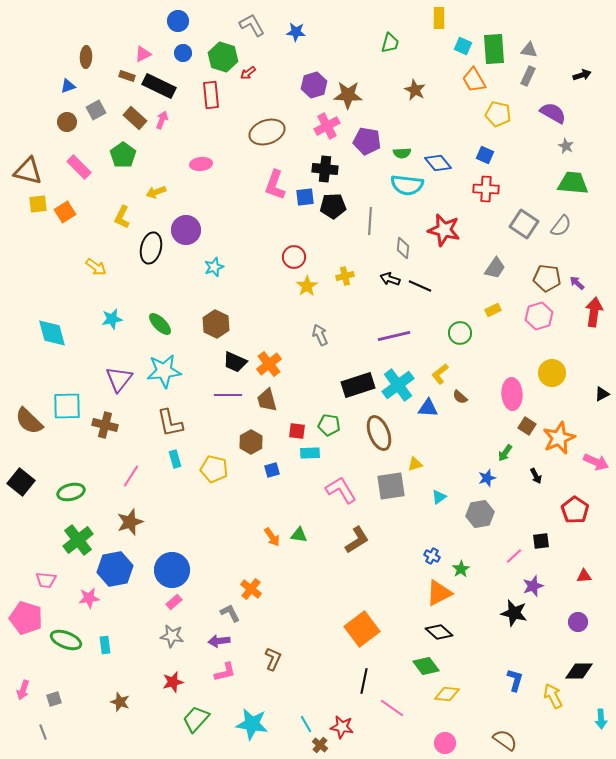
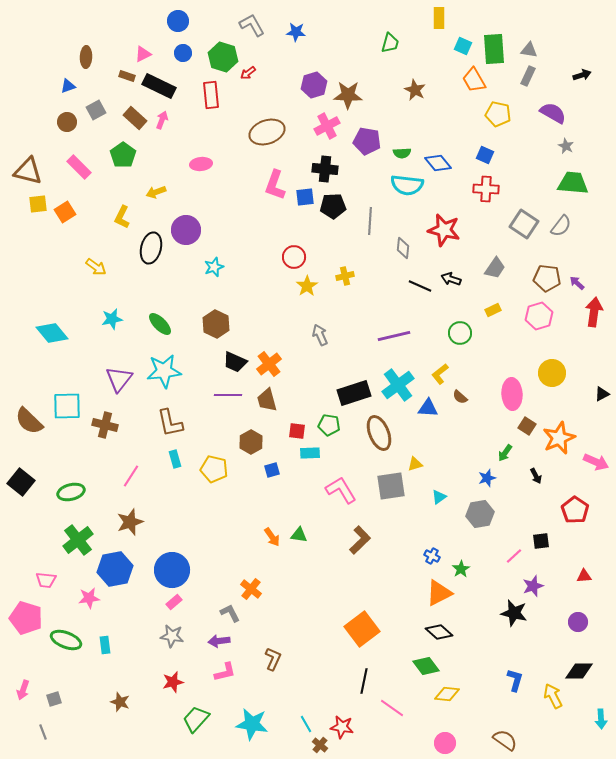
black arrow at (390, 279): moved 61 px right
cyan diamond at (52, 333): rotated 24 degrees counterclockwise
black rectangle at (358, 385): moved 4 px left, 8 px down
brown L-shape at (357, 540): moved 3 px right; rotated 12 degrees counterclockwise
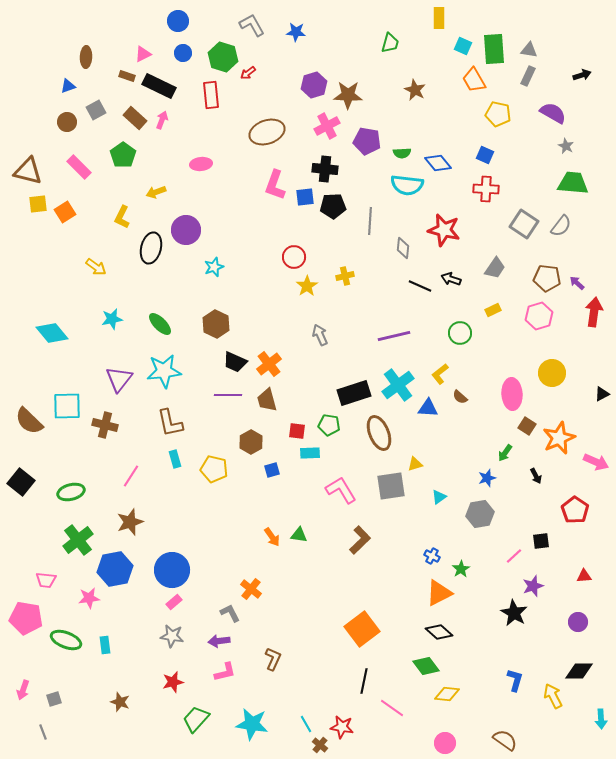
black star at (514, 613): rotated 16 degrees clockwise
pink pentagon at (26, 618): rotated 8 degrees counterclockwise
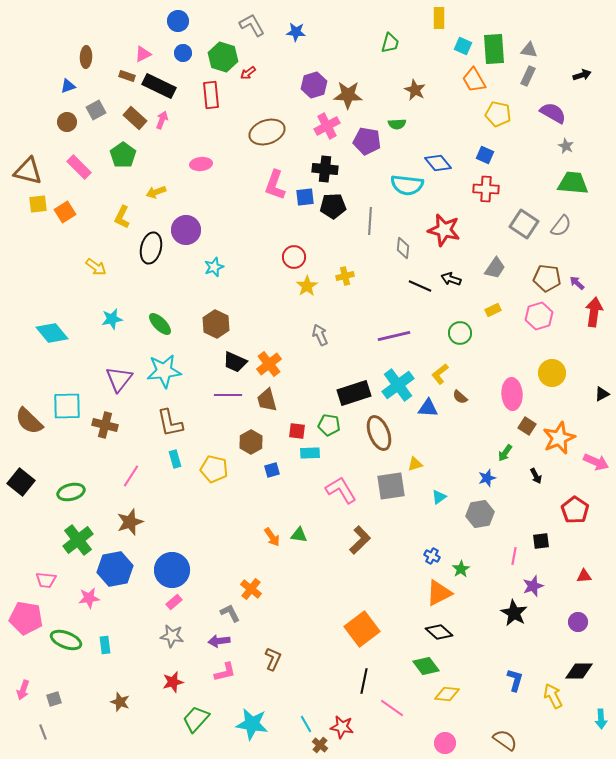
green semicircle at (402, 153): moved 5 px left, 29 px up
pink line at (514, 556): rotated 36 degrees counterclockwise
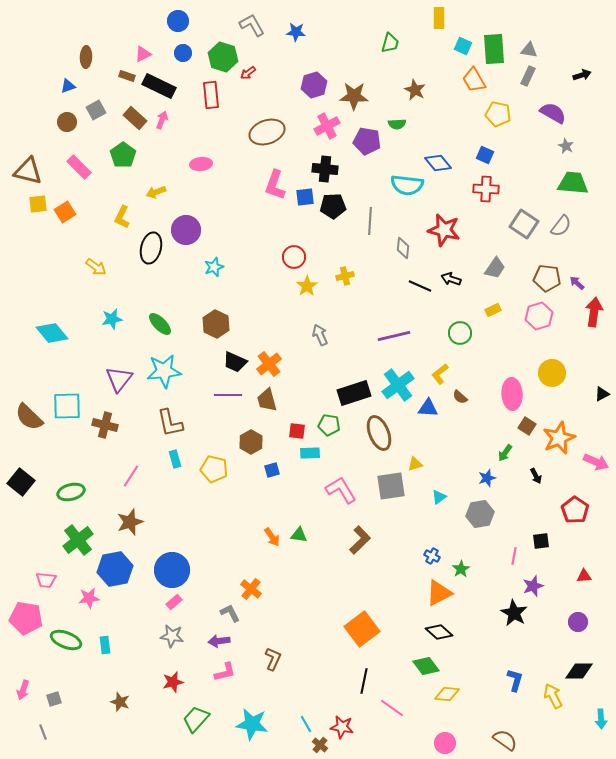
brown star at (348, 95): moved 6 px right, 1 px down
brown semicircle at (29, 421): moved 4 px up
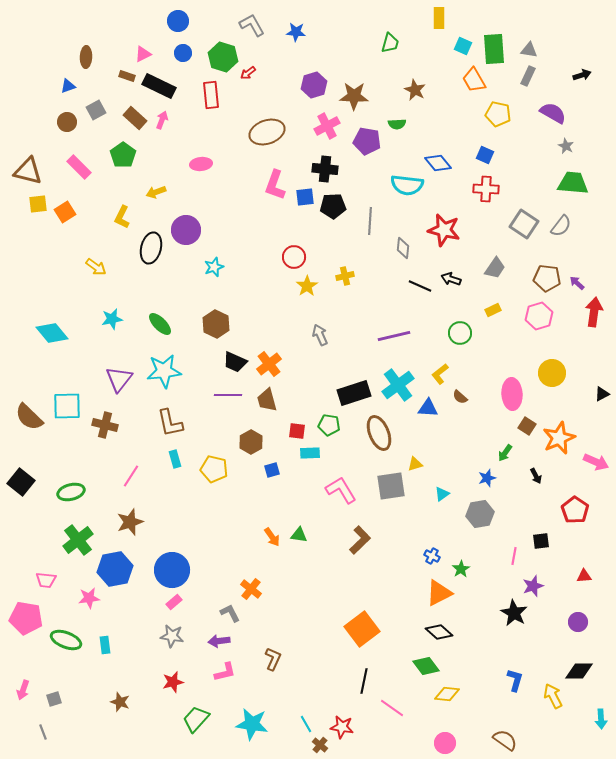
cyan triangle at (439, 497): moved 3 px right, 3 px up
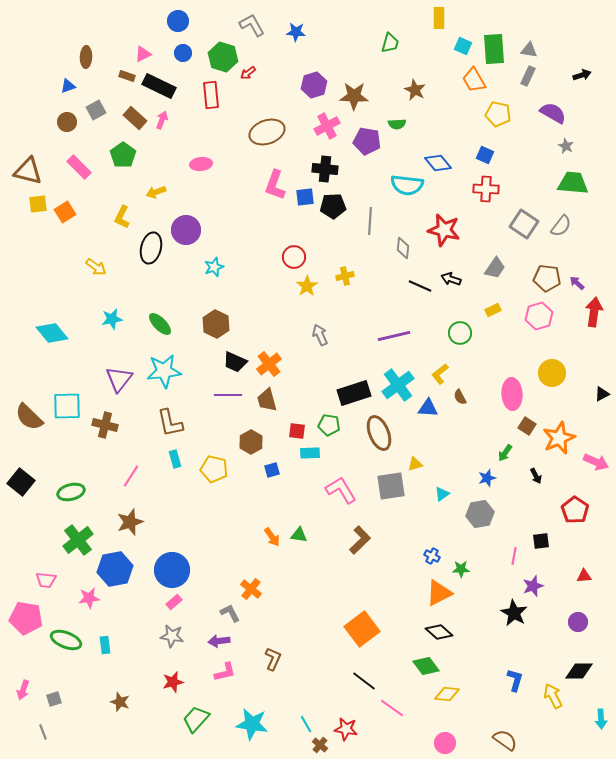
brown semicircle at (460, 397): rotated 21 degrees clockwise
green star at (461, 569): rotated 30 degrees clockwise
black line at (364, 681): rotated 65 degrees counterclockwise
red star at (342, 727): moved 4 px right, 2 px down
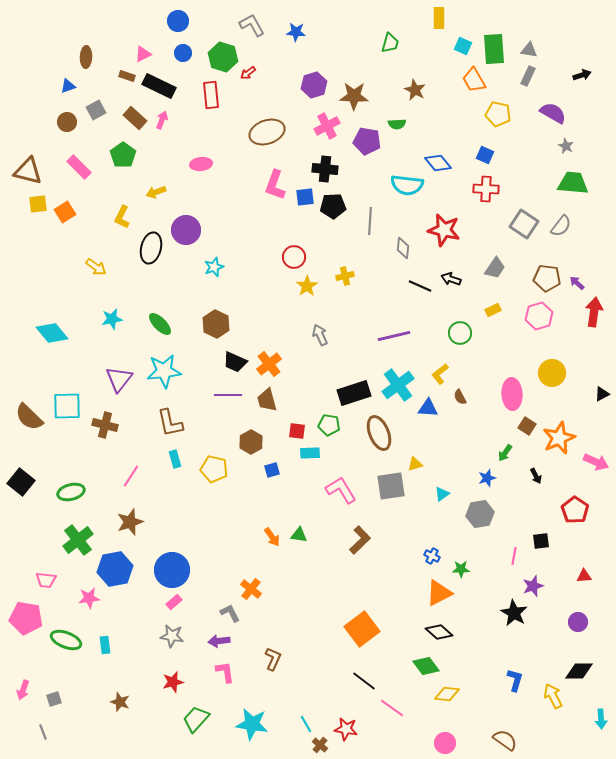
pink L-shape at (225, 672): rotated 85 degrees counterclockwise
